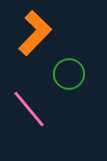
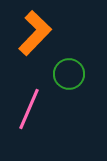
pink line: rotated 63 degrees clockwise
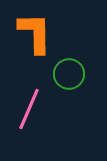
orange L-shape: rotated 45 degrees counterclockwise
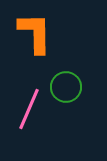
green circle: moved 3 px left, 13 px down
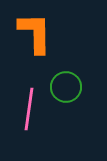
pink line: rotated 15 degrees counterclockwise
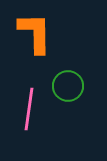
green circle: moved 2 px right, 1 px up
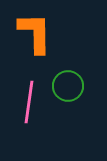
pink line: moved 7 px up
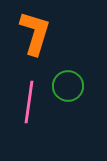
orange L-shape: rotated 18 degrees clockwise
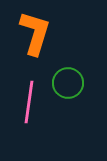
green circle: moved 3 px up
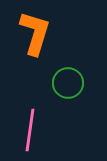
pink line: moved 1 px right, 28 px down
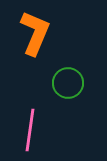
orange L-shape: rotated 6 degrees clockwise
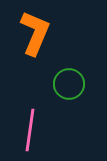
green circle: moved 1 px right, 1 px down
